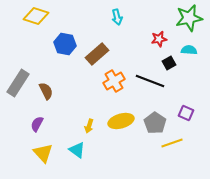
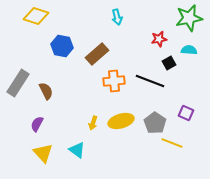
blue hexagon: moved 3 px left, 2 px down
orange cross: rotated 25 degrees clockwise
yellow arrow: moved 4 px right, 3 px up
yellow line: rotated 40 degrees clockwise
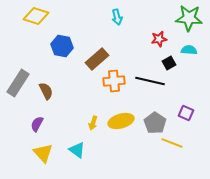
green star: rotated 16 degrees clockwise
brown rectangle: moved 5 px down
black line: rotated 8 degrees counterclockwise
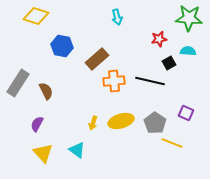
cyan semicircle: moved 1 px left, 1 px down
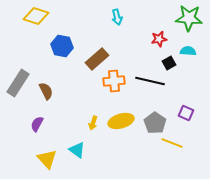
yellow triangle: moved 4 px right, 6 px down
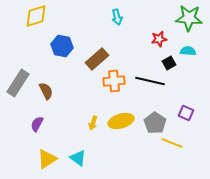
yellow diamond: rotated 35 degrees counterclockwise
cyan triangle: moved 1 px right, 8 px down
yellow triangle: rotated 40 degrees clockwise
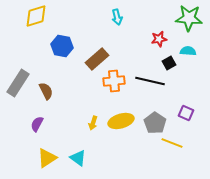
yellow triangle: moved 1 px up
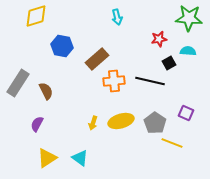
cyan triangle: moved 2 px right
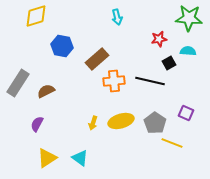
brown semicircle: rotated 90 degrees counterclockwise
